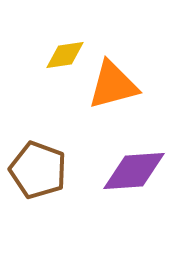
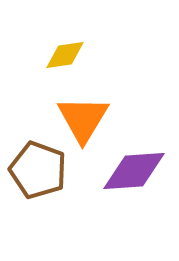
orange triangle: moved 30 px left, 34 px down; rotated 44 degrees counterclockwise
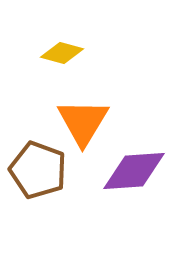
yellow diamond: moved 3 px left, 2 px up; rotated 24 degrees clockwise
orange triangle: moved 3 px down
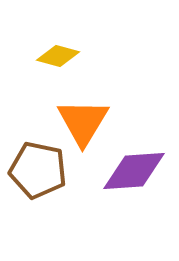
yellow diamond: moved 4 px left, 3 px down
brown pentagon: rotated 8 degrees counterclockwise
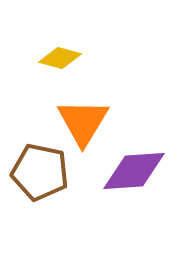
yellow diamond: moved 2 px right, 2 px down
brown pentagon: moved 2 px right, 2 px down
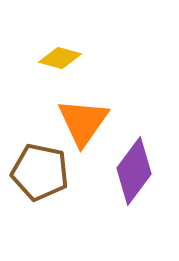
orange triangle: rotated 4 degrees clockwise
purple diamond: rotated 50 degrees counterclockwise
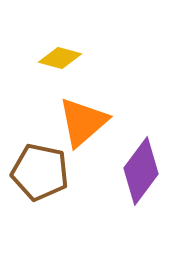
orange triangle: rotated 14 degrees clockwise
purple diamond: moved 7 px right
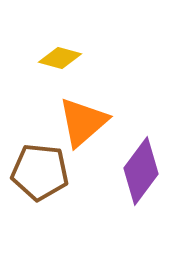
brown pentagon: rotated 6 degrees counterclockwise
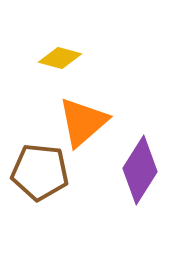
purple diamond: moved 1 px left, 1 px up; rotated 4 degrees counterclockwise
